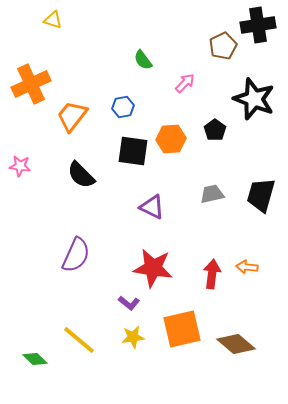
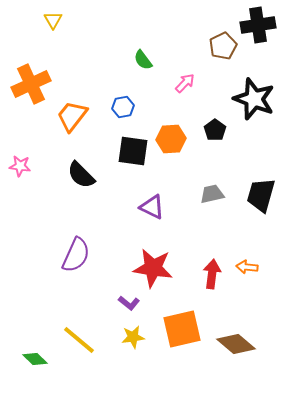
yellow triangle: rotated 42 degrees clockwise
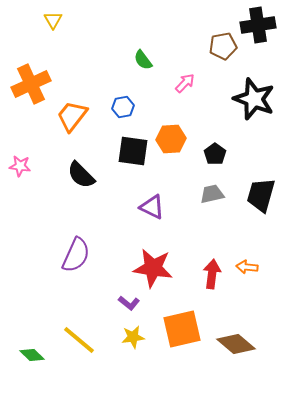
brown pentagon: rotated 16 degrees clockwise
black pentagon: moved 24 px down
green diamond: moved 3 px left, 4 px up
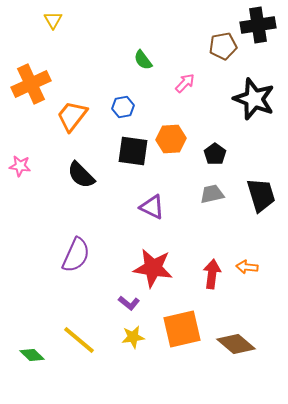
black trapezoid: rotated 147 degrees clockwise
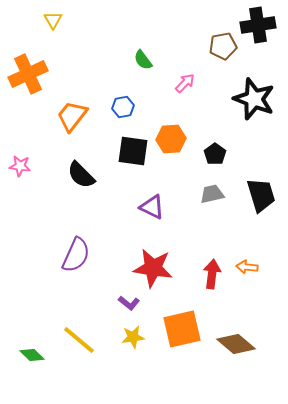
orange cross: moved 3 px left, 10 px up
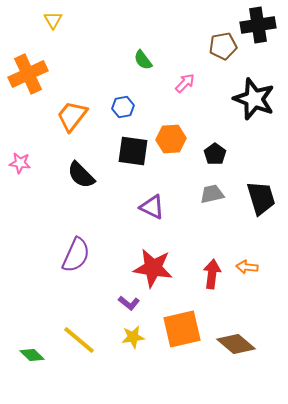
pink star: moved 3 px up
black trapezoid: moved 3 px down
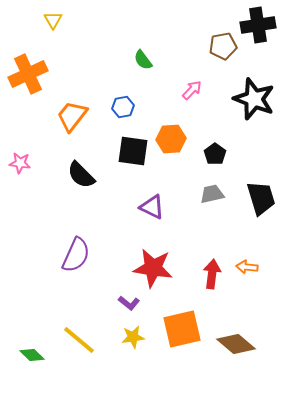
pink arrow: moved 7 px right, 7 px down
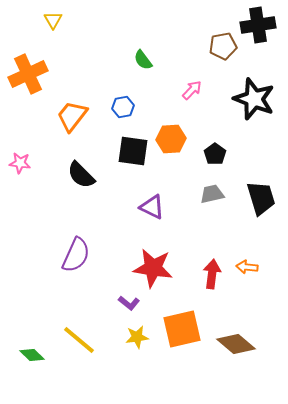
yellow star: moved 4 px right
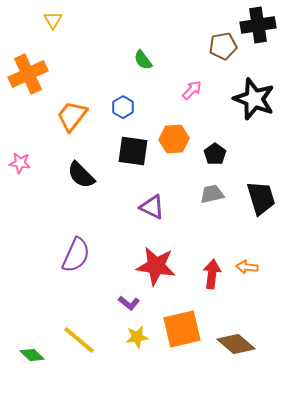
blue hexagon: rotated 20 degrees counterclockwise
orange hexagon: moved 3 px right
red star: moved 3 px right, 2 px up
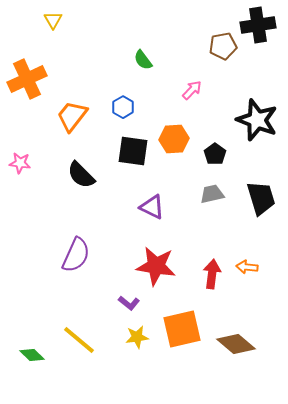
orange cross: moved 1 px left, 5 px down
black star: moved 3 px right, 21 px down
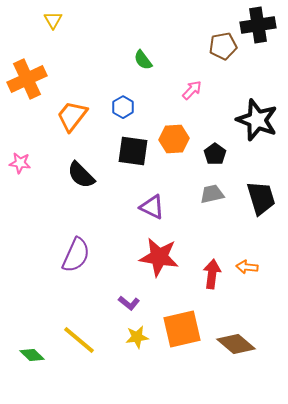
red star: moved 3 px right, 9 px up
